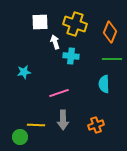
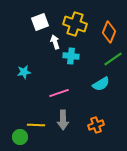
white square: rotated 18 degrees counterclockwise
orange diamond: moved 1 px left
green line: moved 1 px right; rotated 36 degrees counterclockwise
cyan semicircle: moved 3 px left; rotated 120 degrees counterclockwise
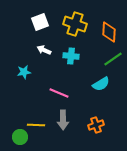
orange diamond: rotated 20 degrees counterclockwise
white arrow: moved 11 px left, 8 px down; rotated 48 degrees counterclockwise
pink line: rotated 42 degrees clockwise
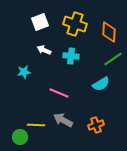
gray arrow: rotated 120 degrees clockwise
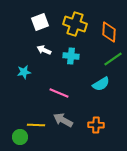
orange cross: rotated 21 degrees clockwise
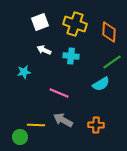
green line: moved 1 px left, 3 px down
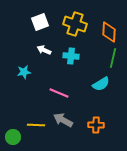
green line: moved 1 px right, 4 px up; rotated 42 degrees counterclockwise
green circle: moved 7 px left
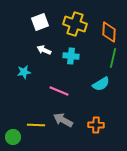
pink line: moved 2 px up
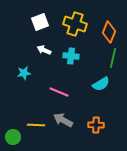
orange diamond: rotated 20 degrees clockwise
cyan star: moved 1 px down
pink line: moved 1 px down
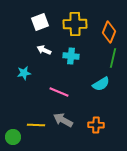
yellow cross: rotated 20 degrees counterclockwise
